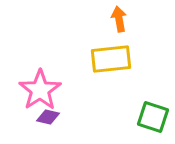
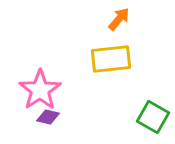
orange arrow: rotated 50 degrees clockwise
green square: rotated 12 degrees clockwise
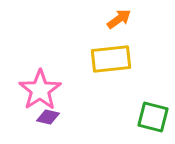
orange arrow: rotated 15 degrees clockwise
green square: rotated 16 degrees counterclockwise
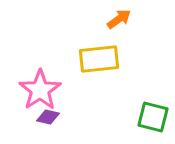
yellow rectangle: moved 12 px left
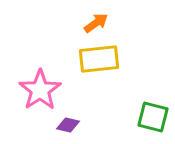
orange arrow: moved 23 px left, 4 px down
purple diamond: moved 20 px right, 8 px down
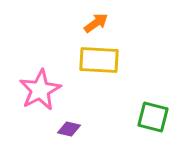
yellow rectangle: moved 1 px down; rotated 9 degrees clockwise
pink star: rotated 6 degrees clockwise
purple diamond: moved 1 px right, 4 px down
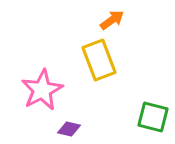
orange arrow: moved 16 px right, 3 px up
yellow rectangle: rotated 66 degrees clockwise
pink star: moved 2 px right
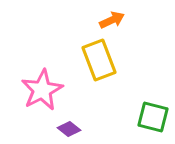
orange arrow: rotated 10 degrees clockwise
purple diamond: rotated 25 degrees clockwise
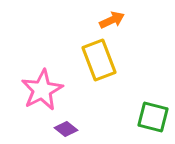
purple diamond: moved 3 px left
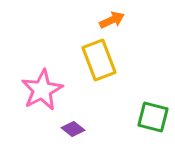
purple diamond: moved 7 px right
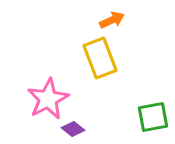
yellow rectangle: moved 1 px right, 2 px up
pink star: moved 6 px right, 9 px down
green square: rotated 24 degrees counterclockwise
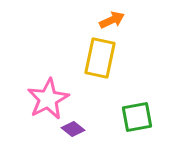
yellow rectangle: rotated 33 degrees clockwise
green square: moved 16 px left
